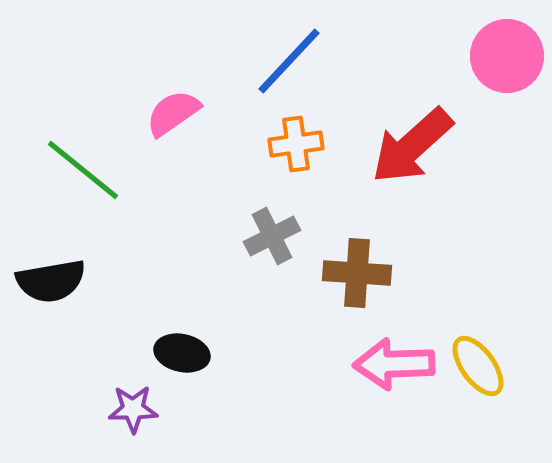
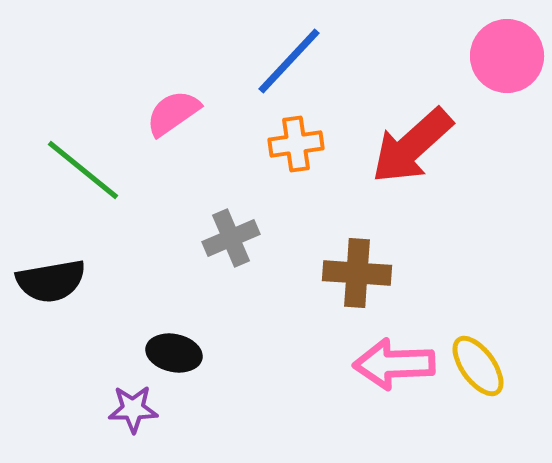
gray cross: moved 41 px left, 2 px down; rotated 4 degrees clockwise
black ellipse: moved 8 px left
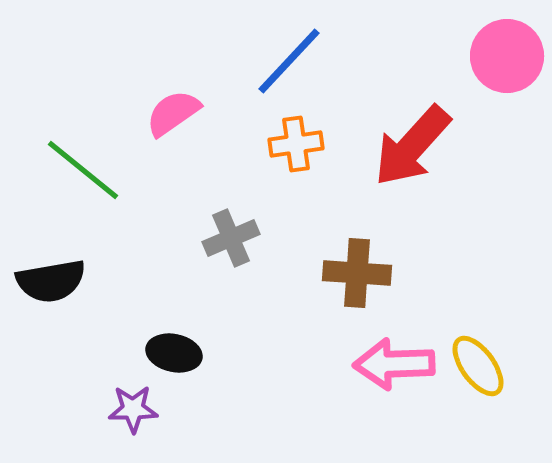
red arrow: rotated 6 degrees counterclockwise
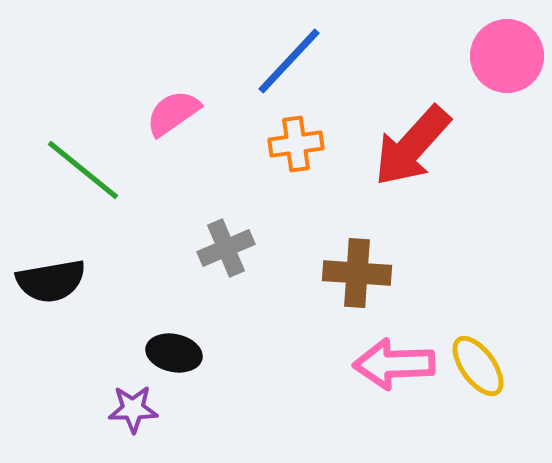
gray cross: moved 5 px left, 10 px down
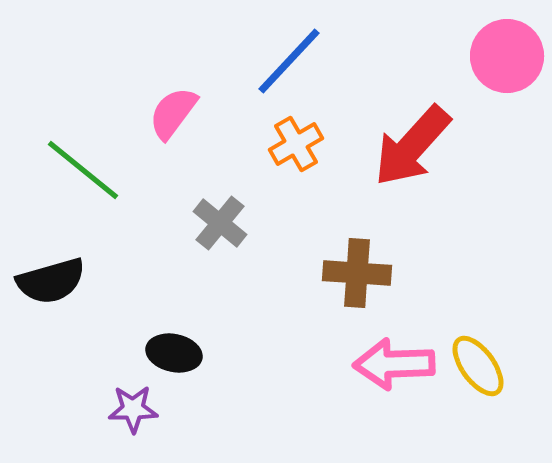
pink semicircle: rotated 18 degrees counterclockwise
orange cross: rotated 22 degrees counterclockwise
gray cross: moved 6 px left, 25 px up; rotated 28 degrees counterclockwise
black semicircle: rotated 6 degrees counterclockwise
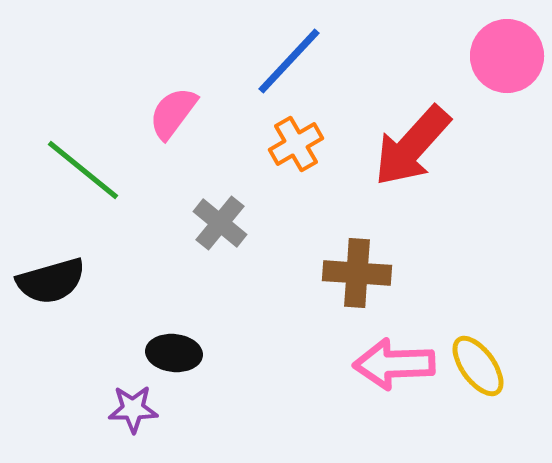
black ellipse: rotated 6 degrees counterclockwise
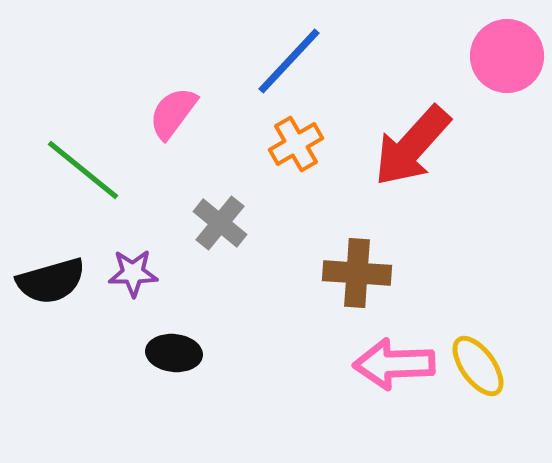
purple star: moved 136 px up
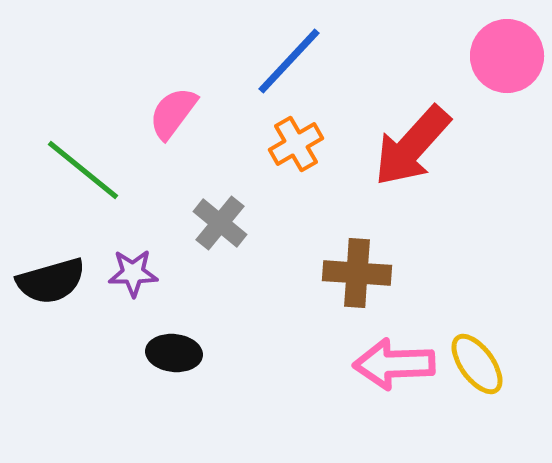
yellow ellipse: moved 1 px left, 2 px up
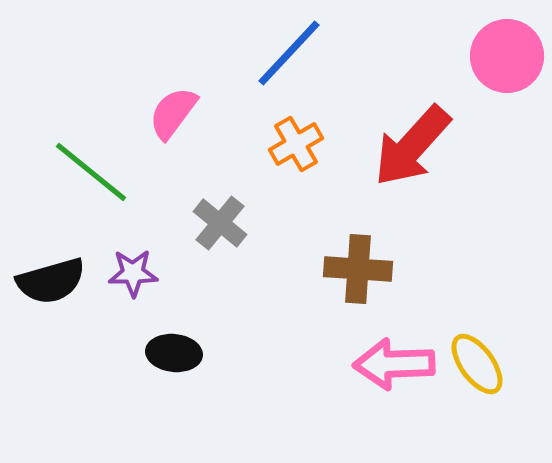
blue line: moved 8 px up
green line: moved 8 px right, 2 px down
brown cross: moved 1 px right, 4 px up
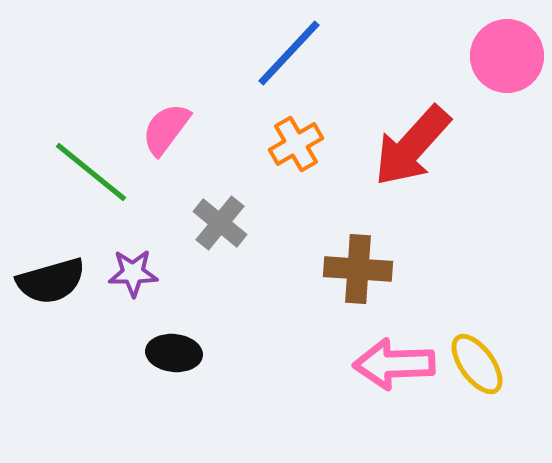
pink semicircle: moved 7 px left, 16 px down
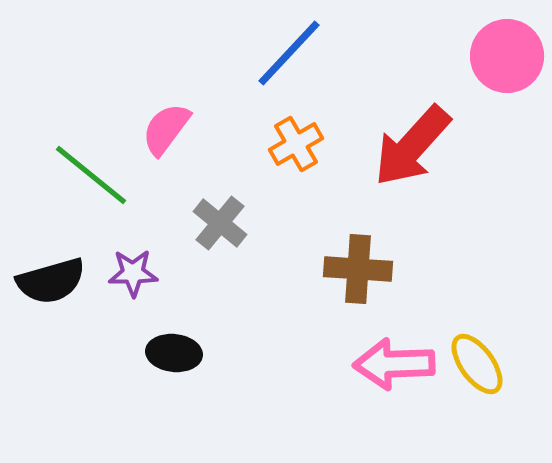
green line: moved 3 px down
